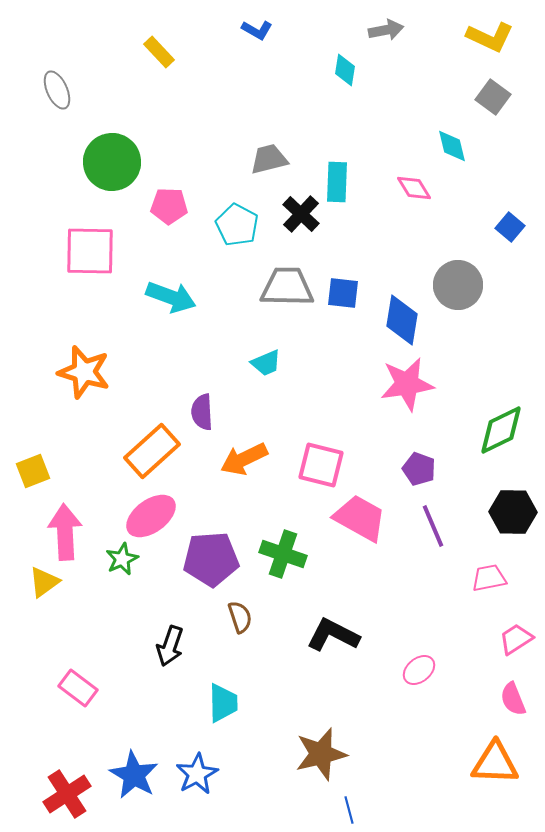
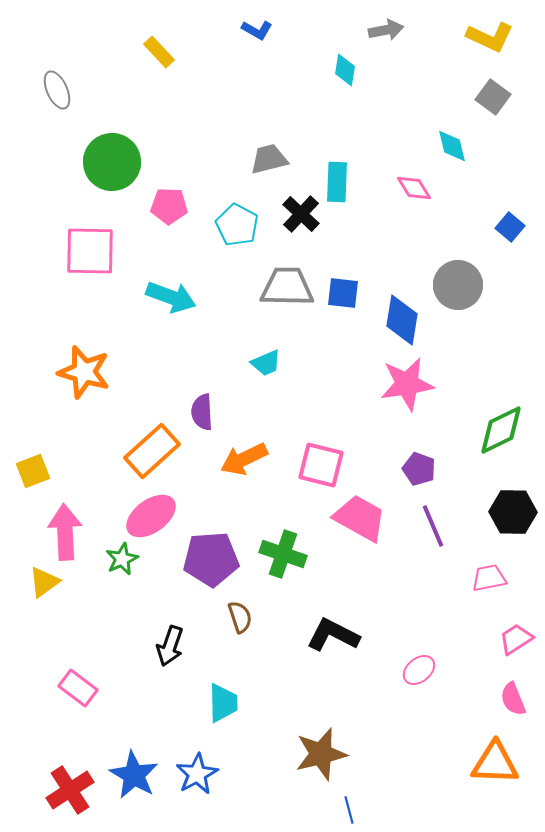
red cross at (67, 794): moved 3 px right, 4 px up
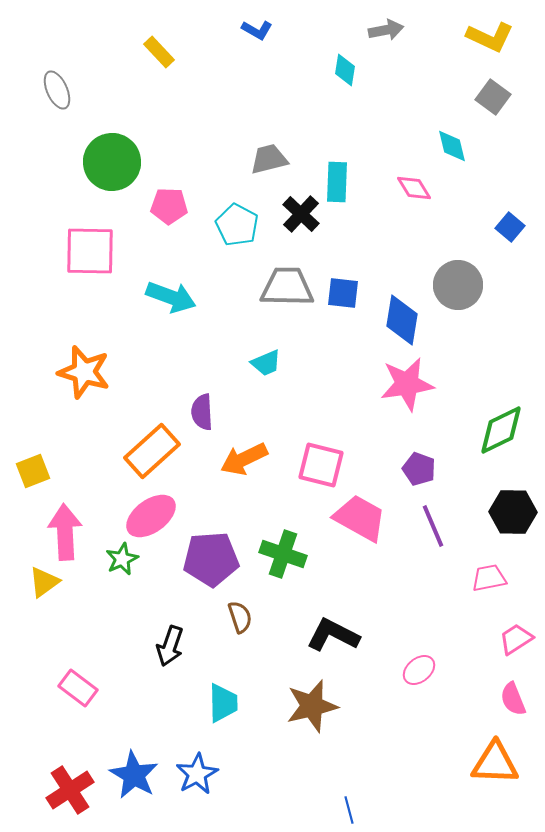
brown star at (321, 754): moved 9 px left, 48 px up
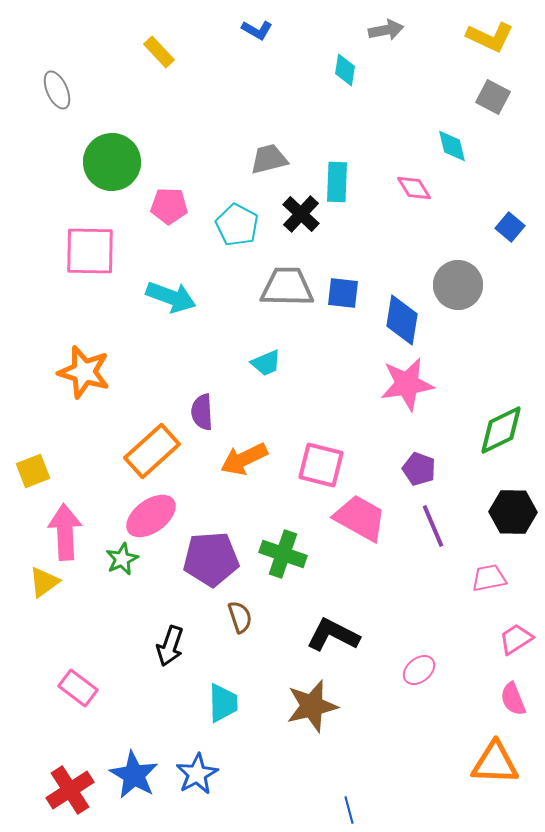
gray square at (493, 97): rotated 8 degrees counterclockwise
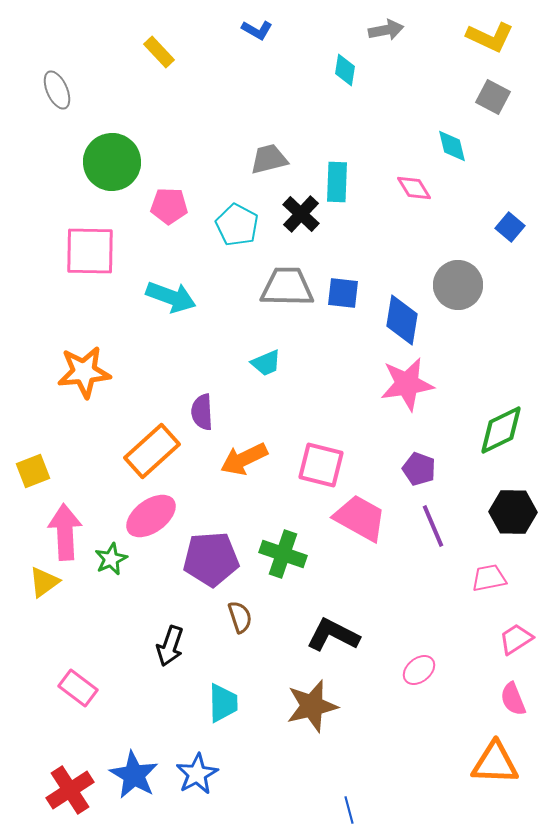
orange star at (84, 372): rotated 22 degrees counterclockwise
green star at (122, 559): moved 11 px left
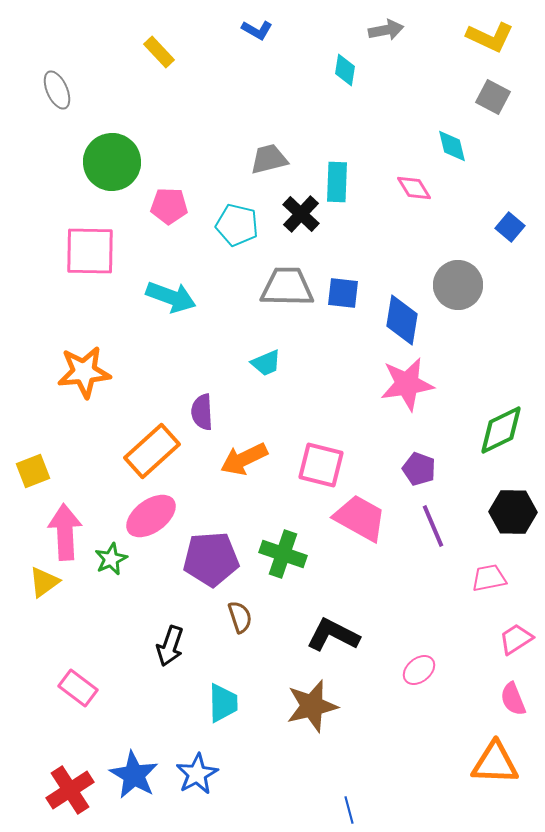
cyan pentagon at (237, 225): rotated 15 degrees counterclockwise
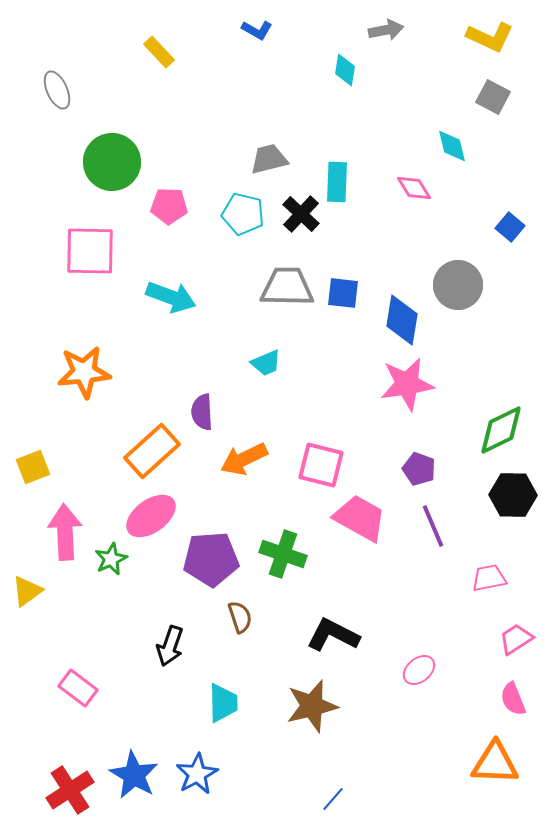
cyan pentagon at (237, 225): moved 6 px right, 11 px up
yellow square at (33, 471): moved 4 px up
black hexagon at (513, 512): moved 17 px up
yellow triangle at (44, 582): moved 17 px left, 9 px down
blue line at (349, 810): moved 16 px left, 11 px up; rotated 56 degrees clockwise
